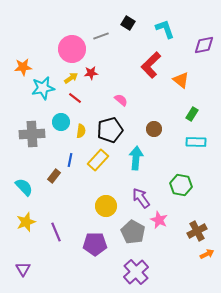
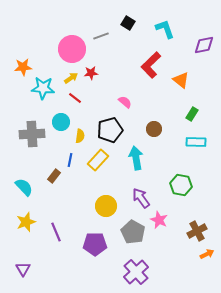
cyan star: rotated 15 degrees clockwise
pink semicircle: moved 4 px right, 2 px down
yellow semicircle: moved 1 px left, 5 px down
cyan arrow: rotated 15 degrees counterclockwise
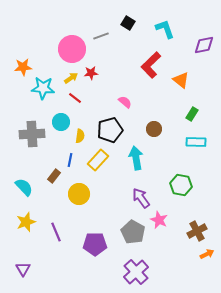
yellow circle: moved 27 px left, 12 px up
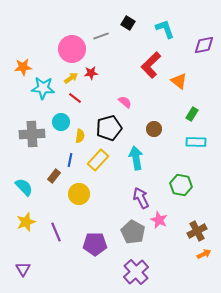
orange triangle: moved 2 px left, 1 px down
black pentagon: moved 1 px left, 2 px up
purple arrow: rotated 10 degrees clockwise
orange arrow: moved 3 px left
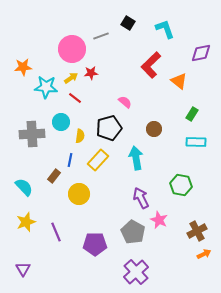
purple diamond: moved 3 px left, 8 px down
cyan star: moved 3 px right, 1 px up
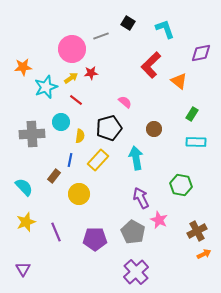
cyan star: rotated 25 degrees counterclockwise
red line: moved 1 px right, 2 px down
purple pentagon: moved 5 px up
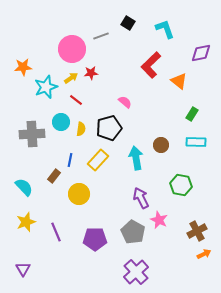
brown circle: moved 7 px right, 16 px down
yellow semicircle: moved 1 px right, 7 px up
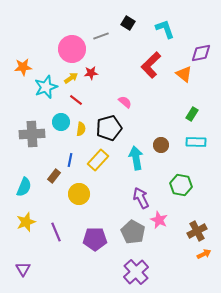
orange triangle: moved 5 px right, 7 px up
cyan semicircle: rotated 66 degrees clockwise
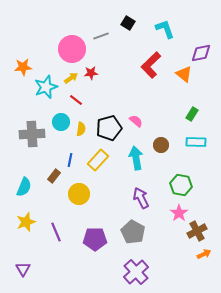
pink semicircle: moved 11 px right, 19 px down
pink star: moved 20 px right, 7 px up; rotated 12 degrees clockwise
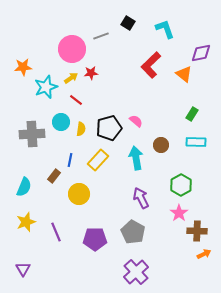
green hexagon: rotated 20 degrees clockwise
brown cross: rotated 30 degrees clockwise
